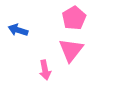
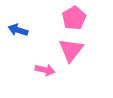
pink arrow: rotated 66 degrees counterclockwise
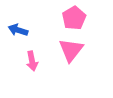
pink arrow: moved 13 px left, 9 px up; rotated 66 degrees clockwise
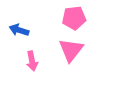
pink pentagon: rotated 25 degrees clockwise
blue arrow: moved 1 px right
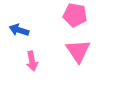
pink pentagon: moved 1 px right, 3 px up; rotated 15 degrees clockwise
pink triangle: moved 7 px right, 1 px down; rotated 12 degrees counterclockwise
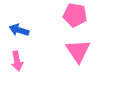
pink arrow: moved 15 px left
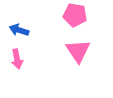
pink arrow: moved 2 px up
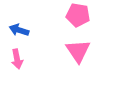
pink pentagon: moved 3 px right
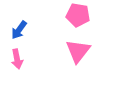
blue arrow: rotated 72 degrees counterclockwise
pink triangle: rotated 12 degrees clockwise
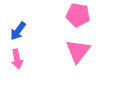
blue arrow: moved 1 px left, 1 px down
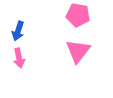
blue arrow: rotated 18 degrees counterclockwise
pink arrow: moved 2 px right, 1 px up
